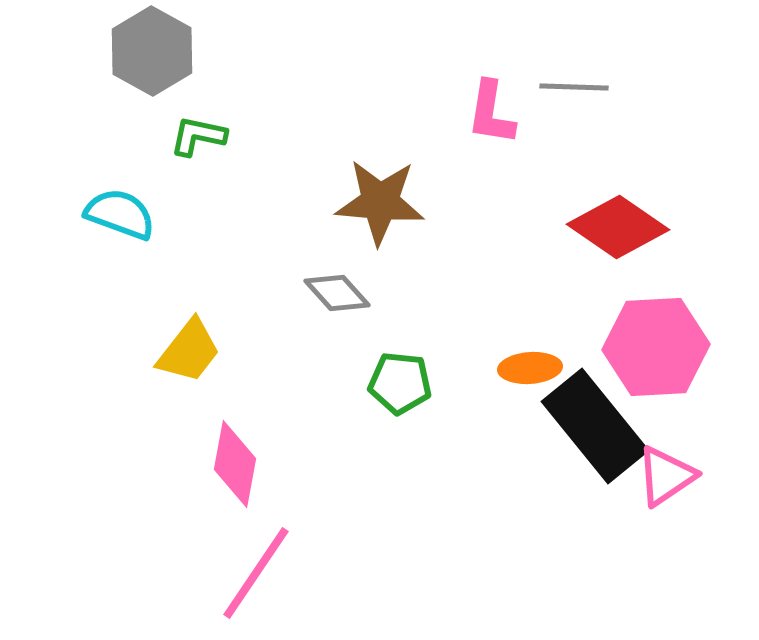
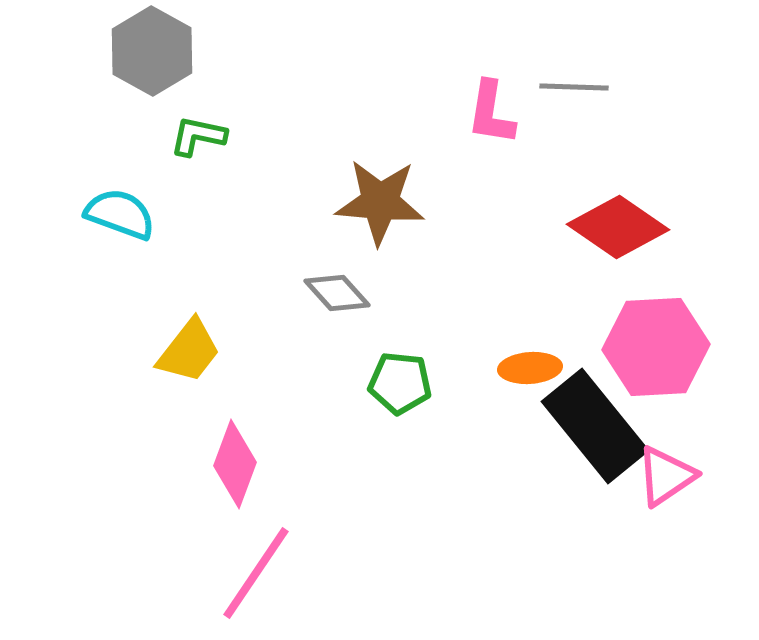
pink diamond: rotated 10 degrees clockwise
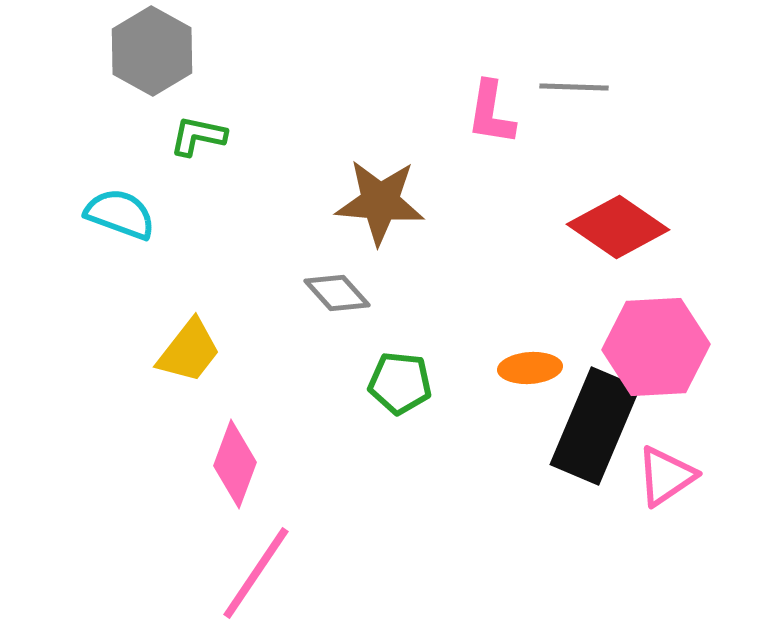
black rectangle: rotated 62 degrees clockwise
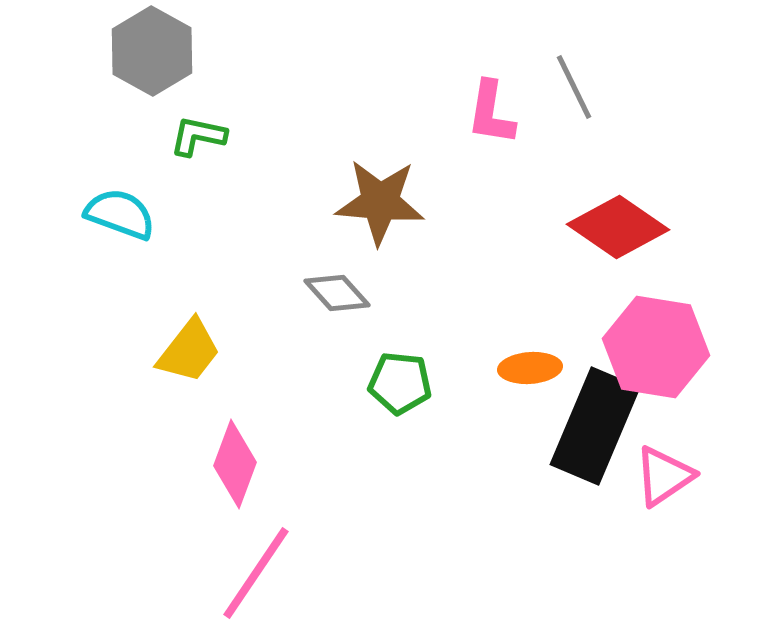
gray line: rotated 62 degrees clockwise
pink hexagon: rotated 12 degrees clockwise
pink triangle: moved 2 px left
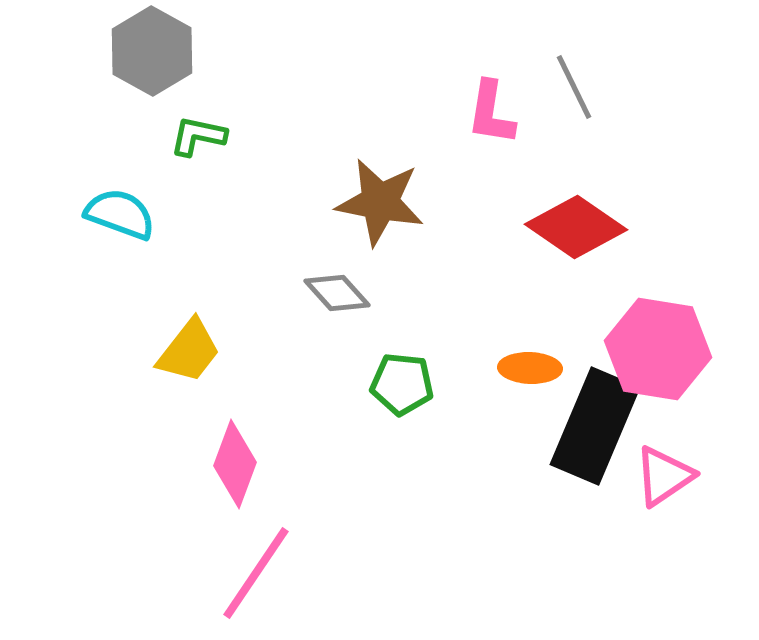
brown star: rotated 6 degrees clockwise
red diamond: moved 42 px left
pink hexagon: moved 2 px right, 2 px down
orange ellipse: rotated 6 degrees clockwise
green pentagon: moved 2 px right, 1 px down
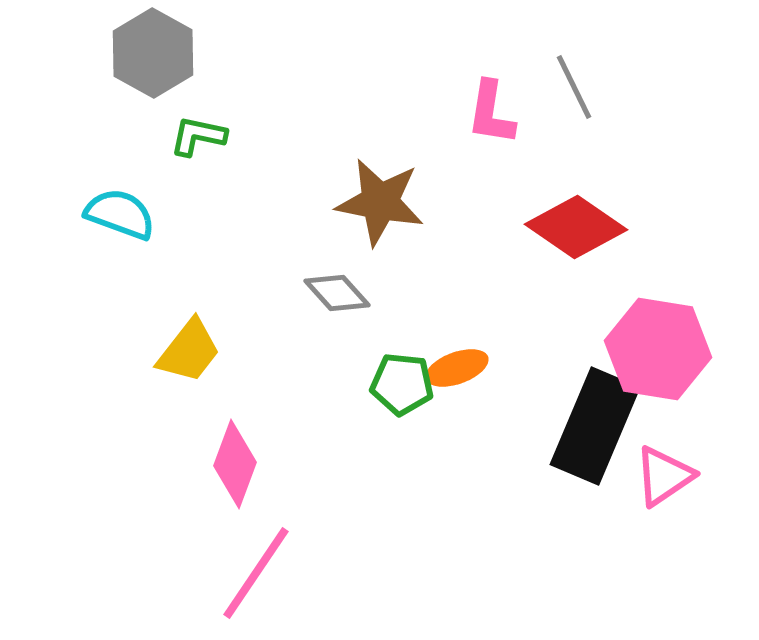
gray hexagon: moved 1 px right, 2 px down
orange ellipse: moved 73 px left; rotated 22 degrees counterclockwise
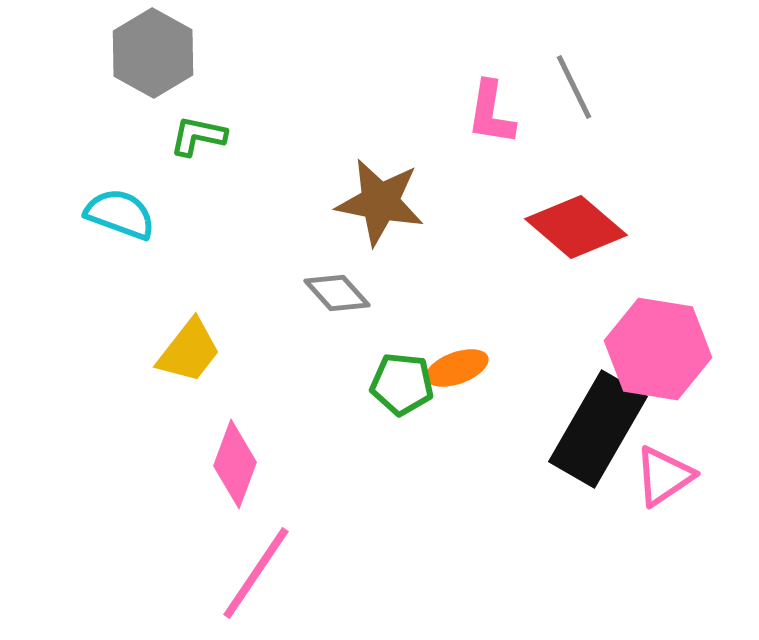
red diamond: rotated 6 degrees clockwise
black rectangle: moved 3 px right, 3 px down; rotated 7 degrees clockwise
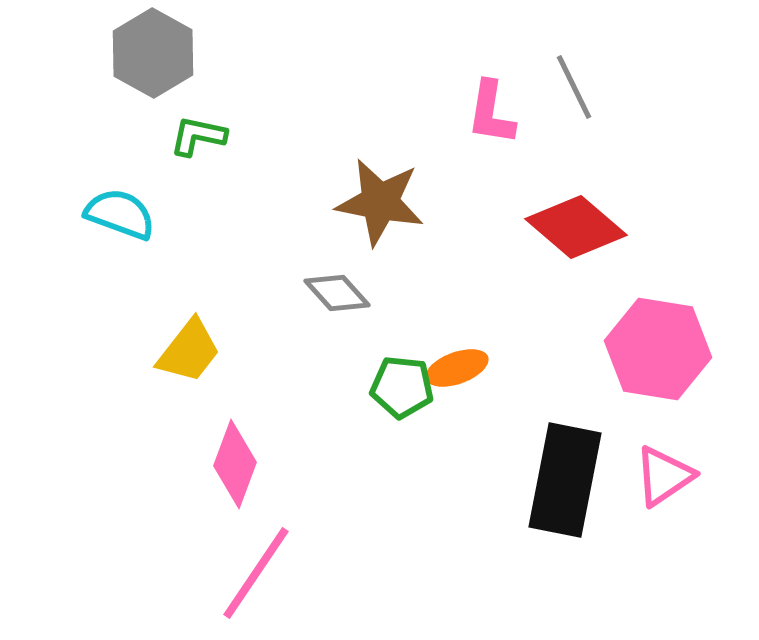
green pentagon: moved 3 px down
black rectangle: moved 33 px left, 51 px down; rotated 19 degrees counterclockwise
